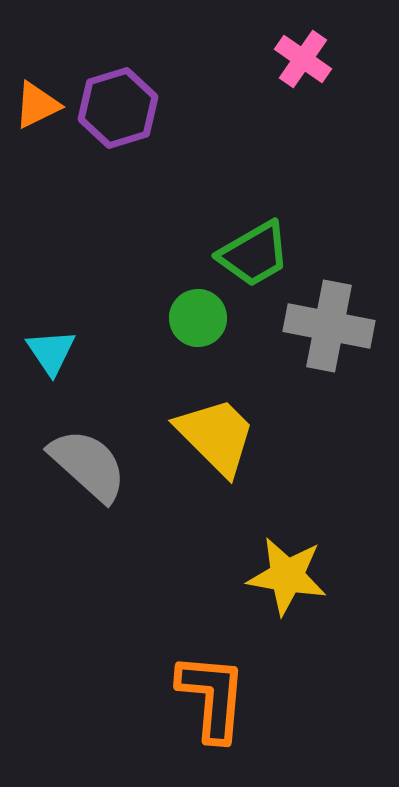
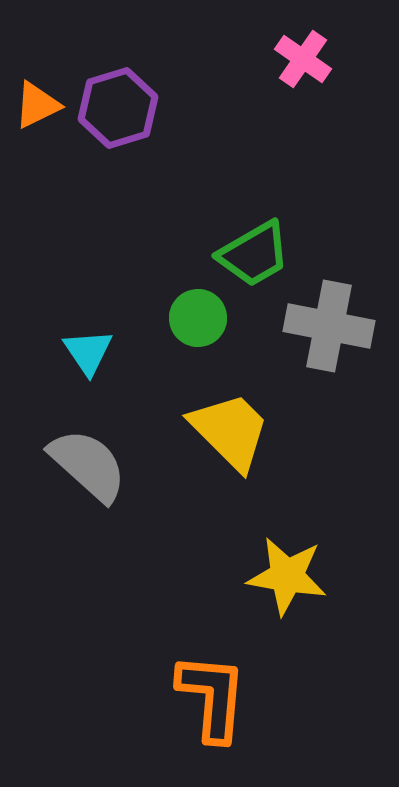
cyan triangle: moved 37 px right
yellow trapezoid: moved 14 px right, 5 px up
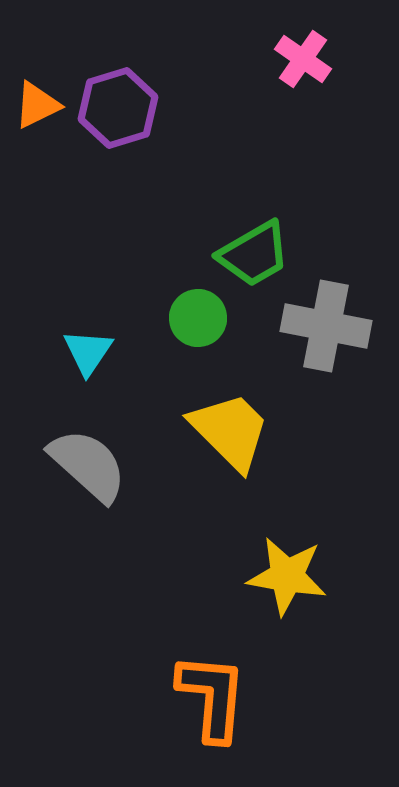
gray cross: moved 3 px left
cyan triangle: rotated 8 degrees clockwise
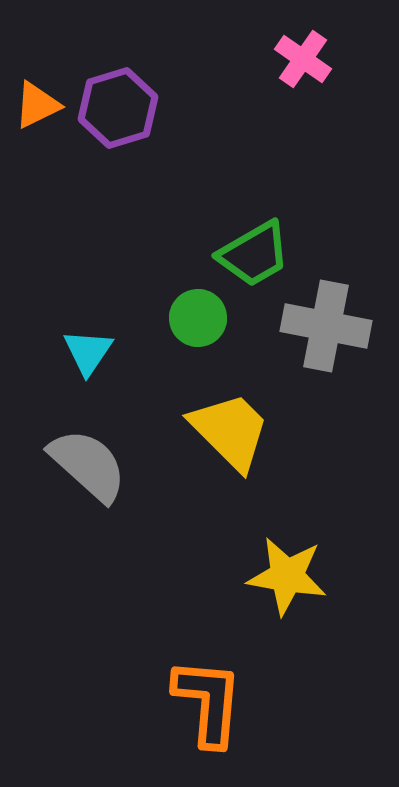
orange L-shape: moved 4 px left, 5 px down
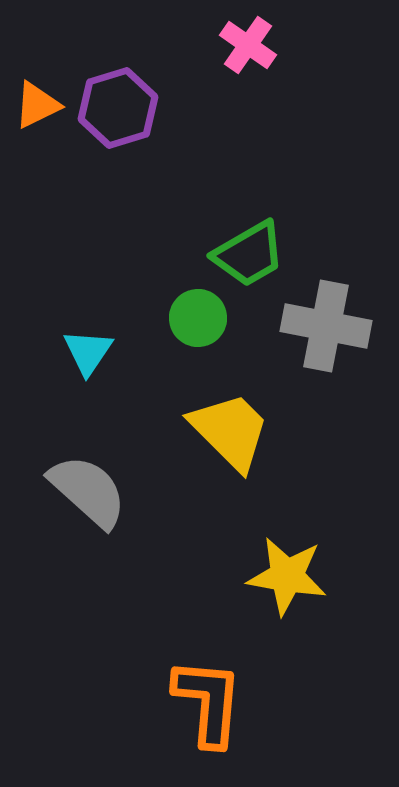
pink cross: moved 55 px left, 14 px up
green trapezoid: moved 5 px left
gray semicircle: moved 26 px down
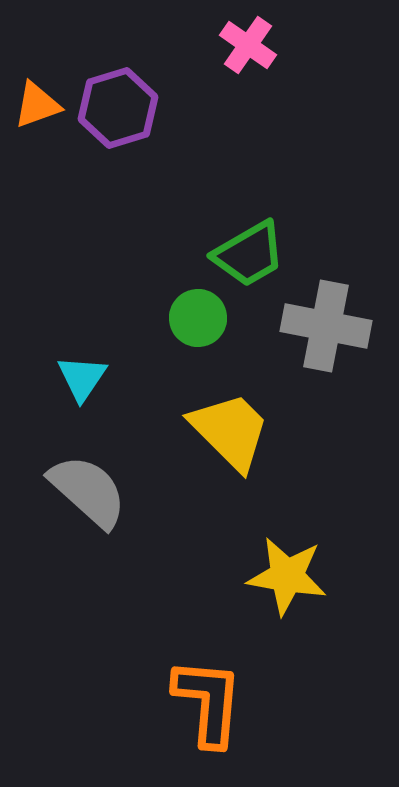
orange triangle: rotated 6 degrees clockwise
cyan triangle: moved 6 px left, 26 px down
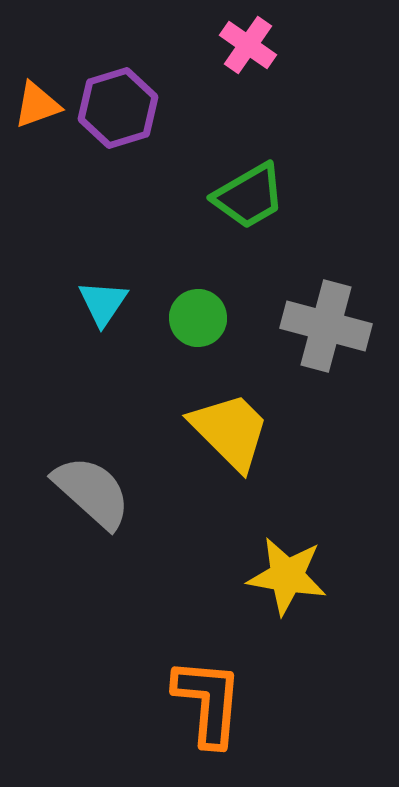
green trapezoid: moved 58 px up
gray cross: rotated 4 degrees clockwise
cyan triangle: moved 21 px right, 75 px up
gray semicircle: moved 4 px right, 1 px down
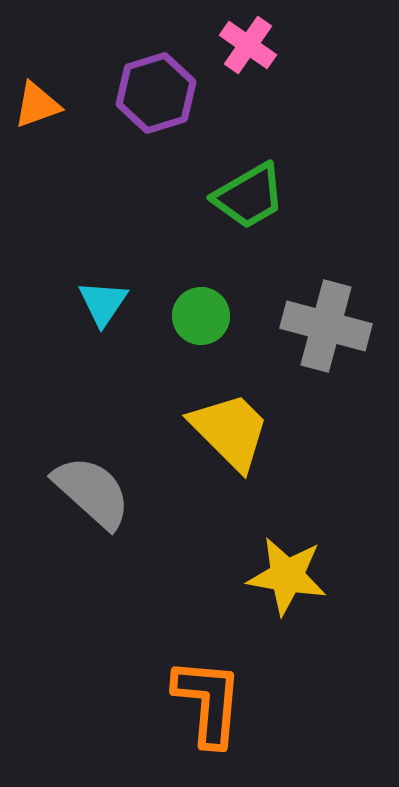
purple hexagon: moved 38 px right, 15 px up
green circle: moved 3 px right, 2 px up
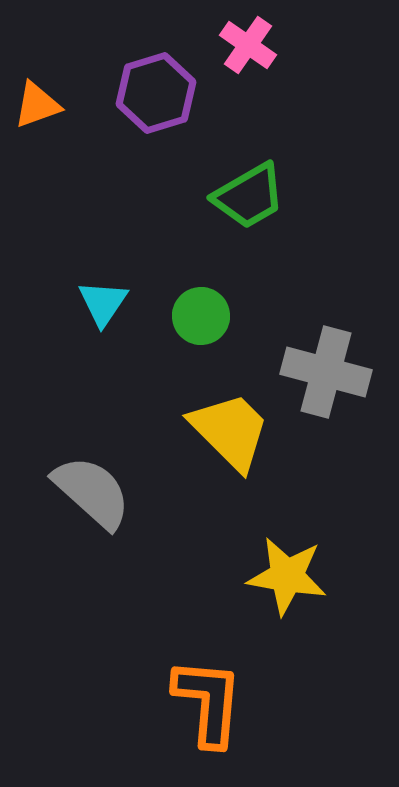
gray cross: moved 46 px down
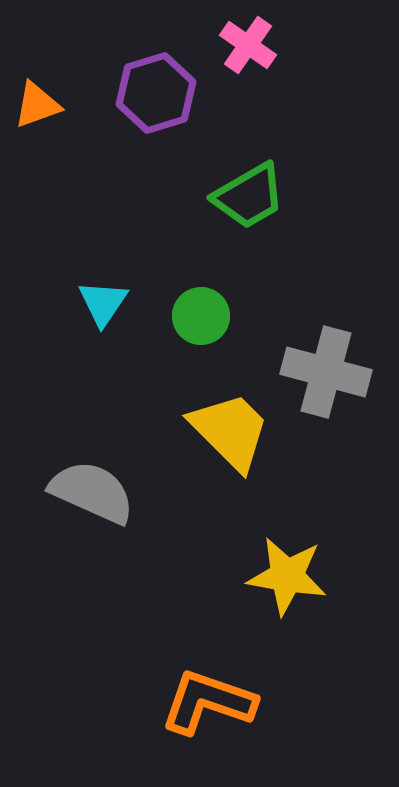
gray semicircle: rotated 18 degrees counterclockwise
orange L-shape: rotated 76 degrees counterclockwise
